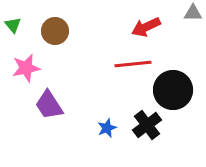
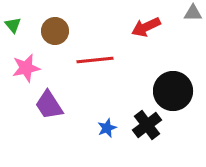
red line: moved 38 px left, 4 px up
black circle: moved 1 px down
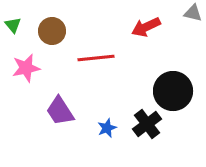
gray triangle: rotated 12 degrees clockwise
brown circle: moved 3 px left
red line: moved 1 px right, 2 px up
purple trapezoid: moved 11 px right, 6 px down
black cross: moved 1 px up
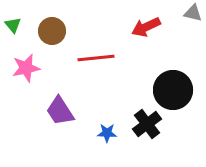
black circle: moved 1 px up
blue star: moved 5 px down; rotated 24 degrees clockwise
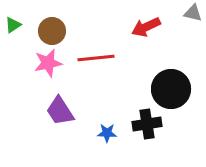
green triangle: rotated 36 degrees clockwise
pink star: moved 22 px right, 5 px up
black circle: moved 2 px left, 1 px up
black cross: rotated 28 degrees clockwise
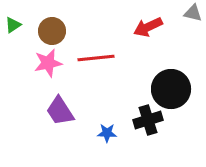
red arrow: moved 2 px right
black cross: moved 1 px right, 4 px up; rotated 8 degrees counterclockwise
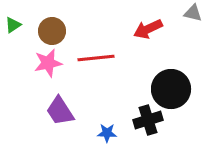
red arrow: moved 2 px down
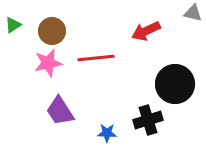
red arrow: moved 2 px left, 2 px down
black circle: moved 4 px right, 5 px up
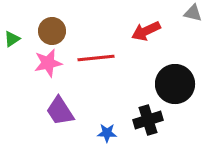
green triangle: moved 1 px left, 14 px down
